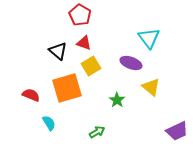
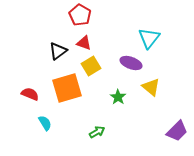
cyan triangle: rotated 15 degrees clockwise
black triangle: rotated 42 degrees clockwise
red semicircle: moved 1 px left, 1 px up
green star: moved 1 px right, 3 px up
cyan semicircle: moved 4 px left
purple trapezoid: rotated 20 degrees counterclockwise
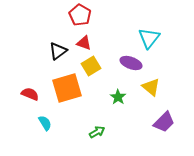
purple trapezoid: moved 13 px left, 9 px up
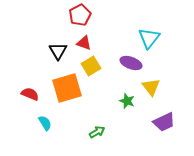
red pentagon: rotated 15 degrees clockwise
black triangle: rotated 24 degrees counterclockwise
yellow triangle: rotated 12 degrees clockwise
green star: moved 9 px right, 4 px down; rotated 14 degrees counterclockwise
purple trapezoid: rotated 20 degrees clockwise
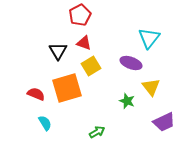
red semicircle: moved 6 px right
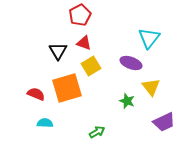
cyan semicircle: rotated 56 degrees counterclockwise
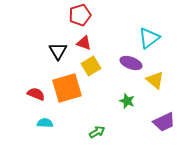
red pentagon: rotated 10 degrees clockwise
cyan triangle: rotated 15 degrees clockwise
yellow triangle: moved 4 px right, 7 px up; rotated 12 degrees counterclockwise
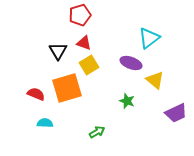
yellow square: moved 2 px left, 1 px up
purple trapezoid: moved 12 px right, 9 px up
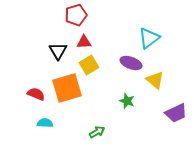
red pentagon: moved 4 px left
red triangle: moved 1 px up; rotated 21 degrees counterclockwise
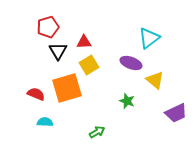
red pentagon: moved 28 px left, 12 px down
cyan semicircle: moved 1 px up
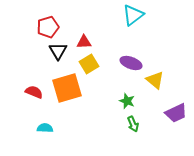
cyan triangle: moved 16 px left, 23 px up
yellow square: moved 1 px up
red semicircle: moved 2 px left, 2 px up
cyan semicircle: moved 6 px down
green arrow: moved 36 px right, 8 px up; rotated 98 degrees clockwise
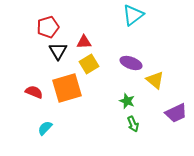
cyan semicircle: rotated 49 degrees counterclockwise
